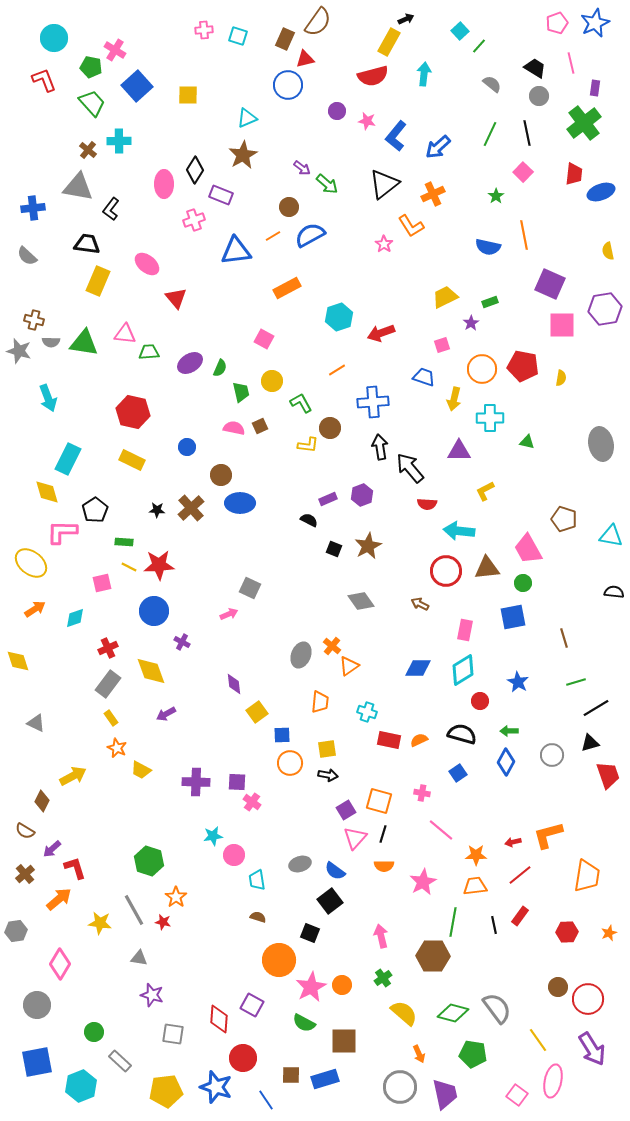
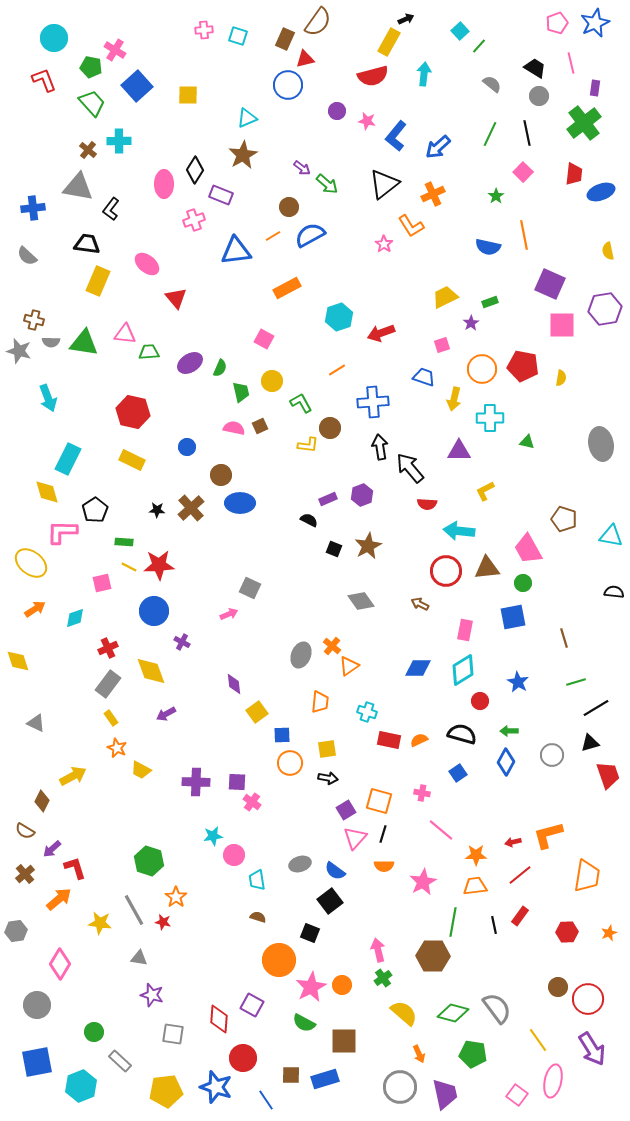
black arrow at (328, 775): moved 3 px down
pink arrow at (381, 936): moved 3 px left, 14 px down
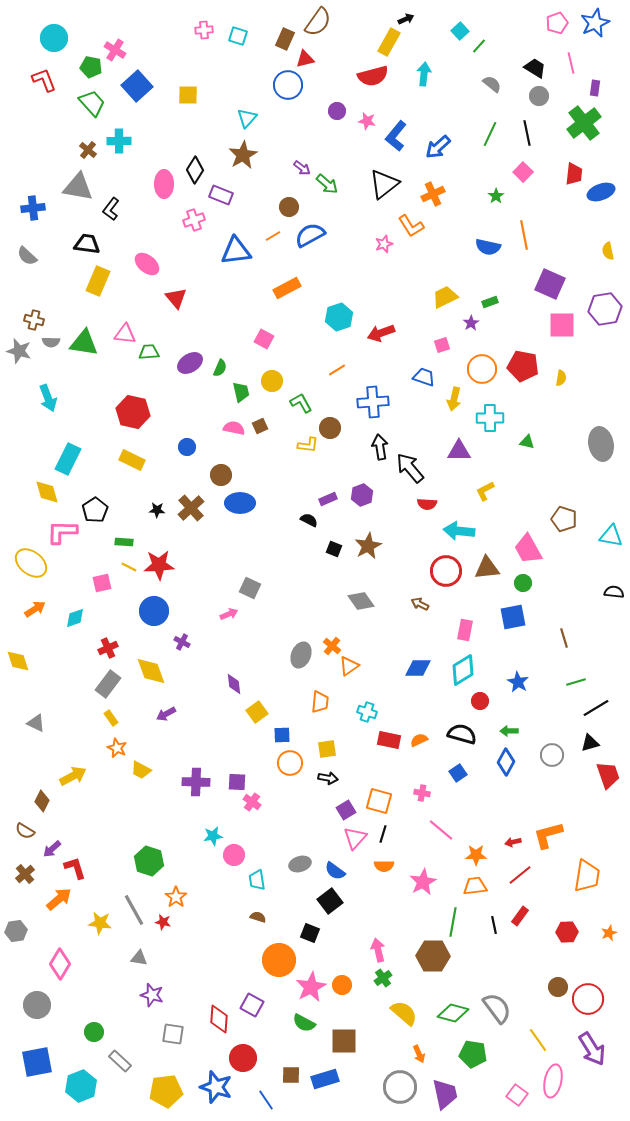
cyan triangle at (247, 118): rotated 25 degrees counterclockwise
pink star at (384, 244): rotated 18 degrees clockwise
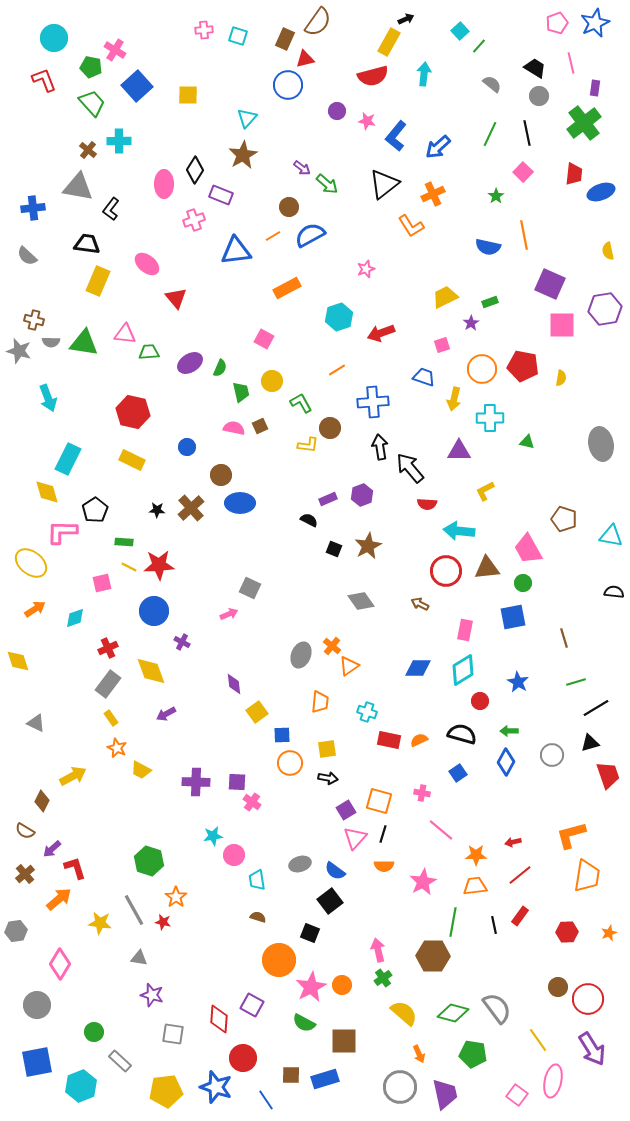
pink star at (384, 244): moved 18 px left, 25 px down
orange L-shape at (548, 835): moved 23 px right
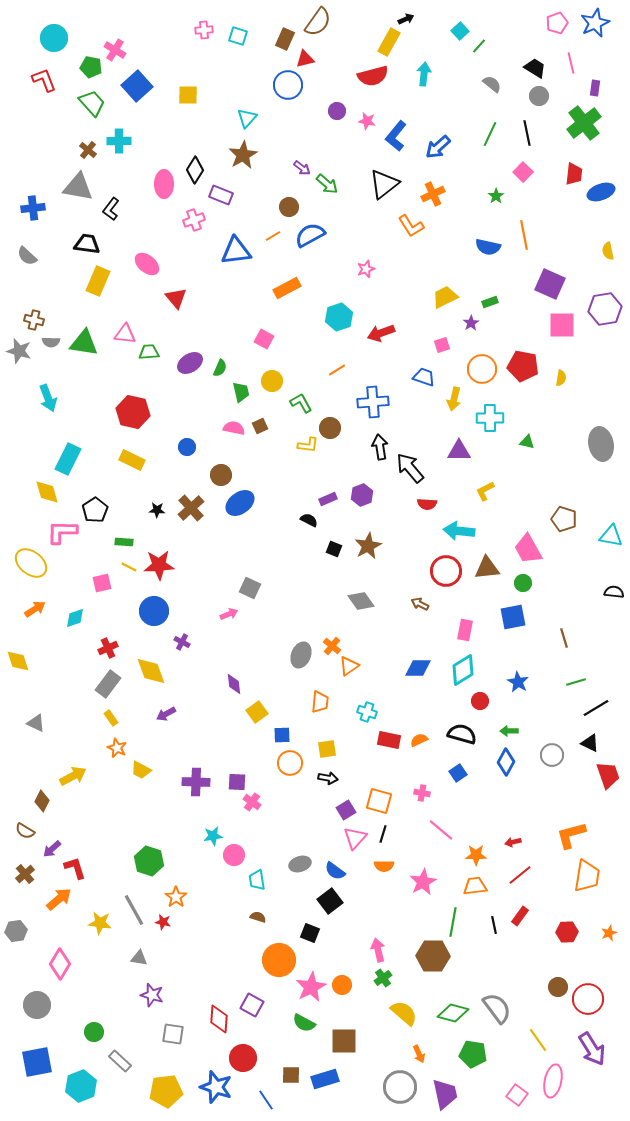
blue ellipse at (240, 503): rotated 36 degrees counterclockwise
black triangle at (590, 743): rotated 42 degrees clockwise
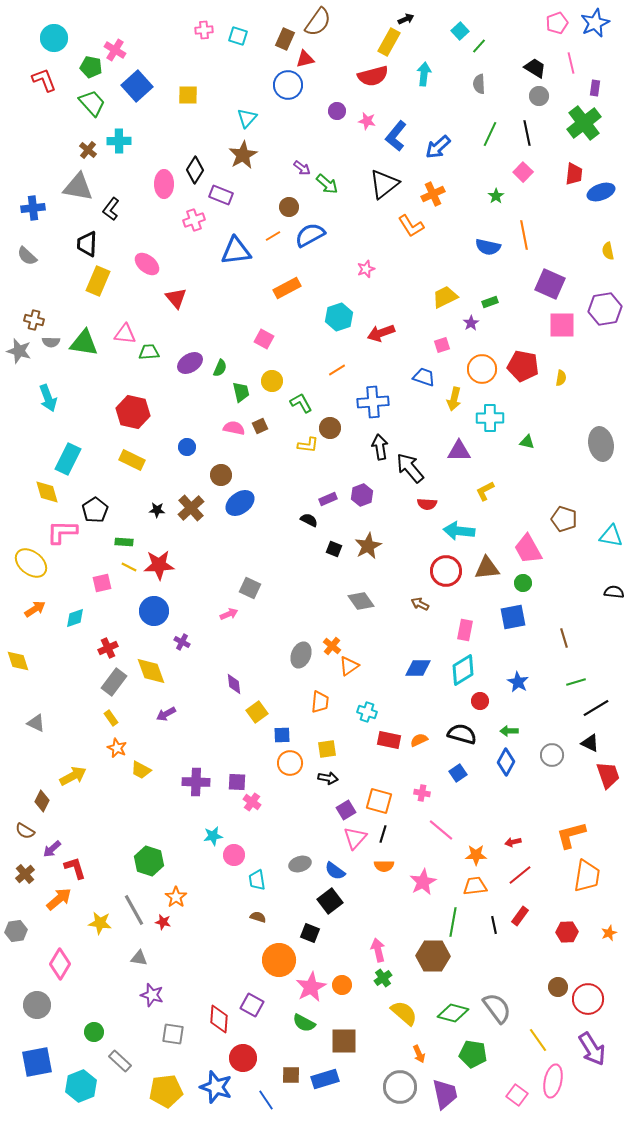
gray semicircle at (492, 84): moved 13 px left; rotated 132 degrees counterclockwise
black trapezoid at (87, 244): rotated 96 degrees counterclockwise
gray rectangle at (108, 684): moved 6 px right, 2 px up
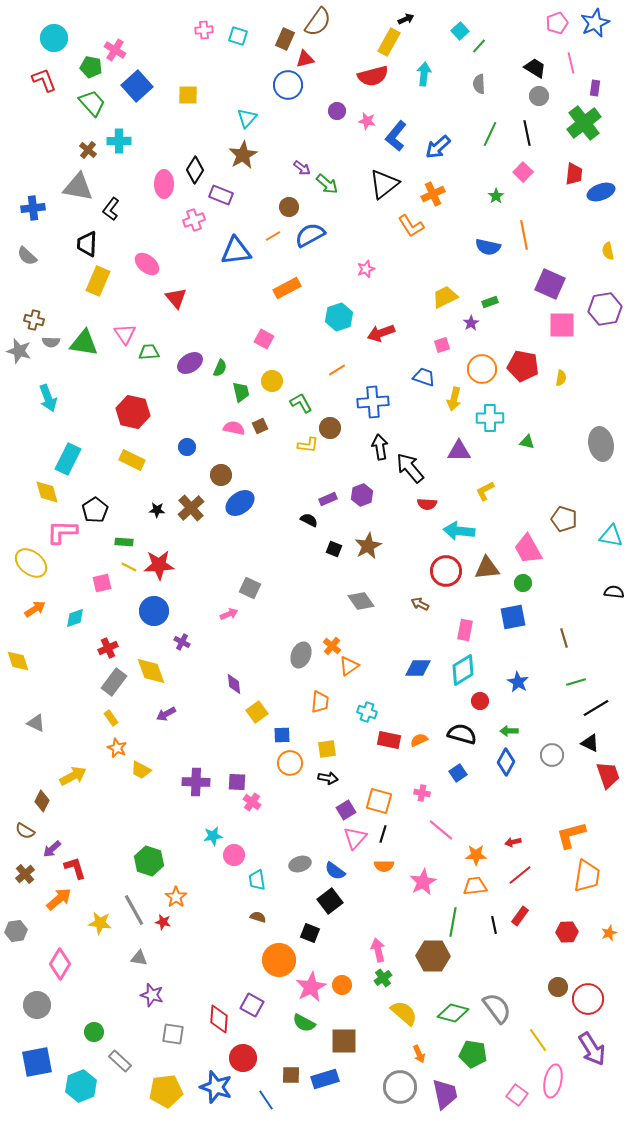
pink triangle at (125, 334): rotated 50 degrees clockwise
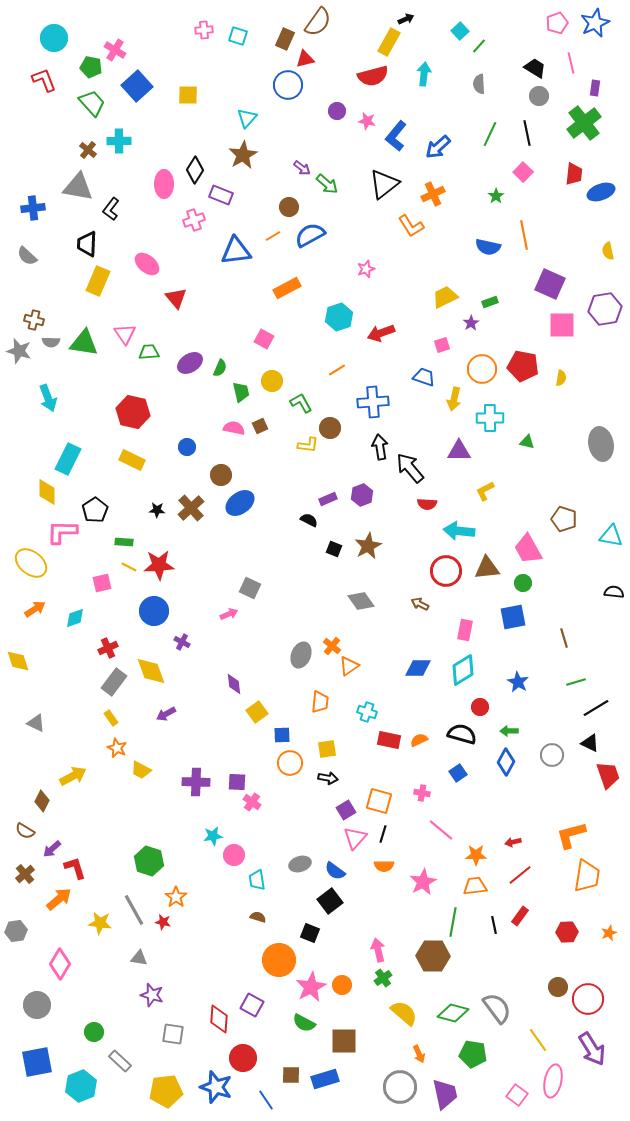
yellow diamond at (47, 492): rotated 16 degrees clockwise
red circle at (480, 701): moved 6 px down
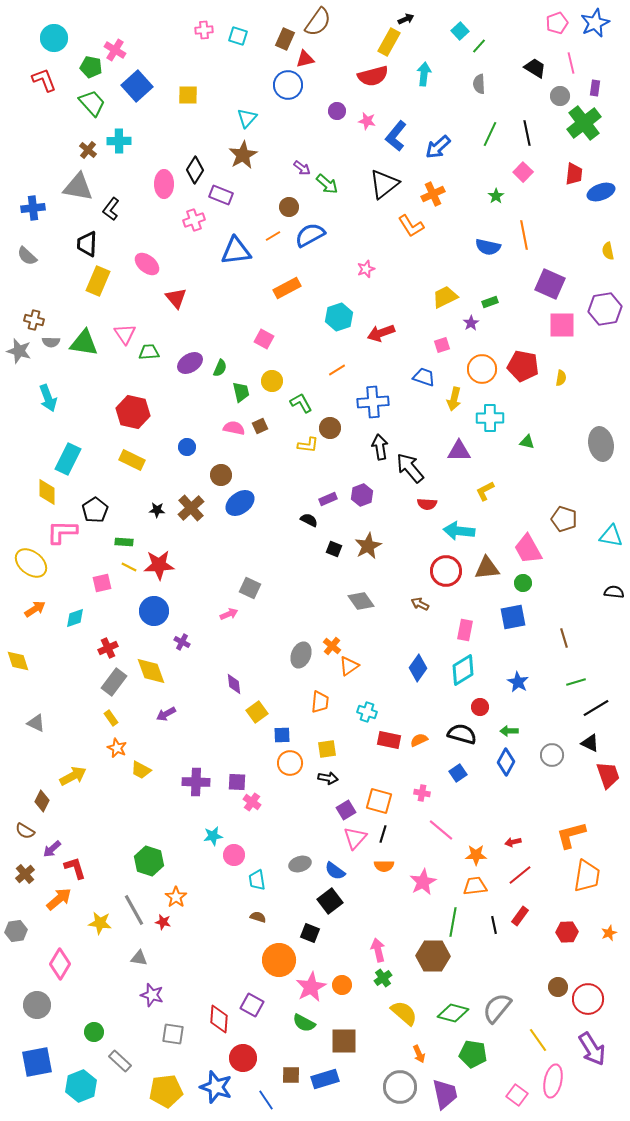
gray circle at (539, 96): moved 21 px right
blue diamond at (418, 668): rotated 56 degrees counterclockwise
gray semicircle at (497, 1008): rotated 104 degrees counterclockwise
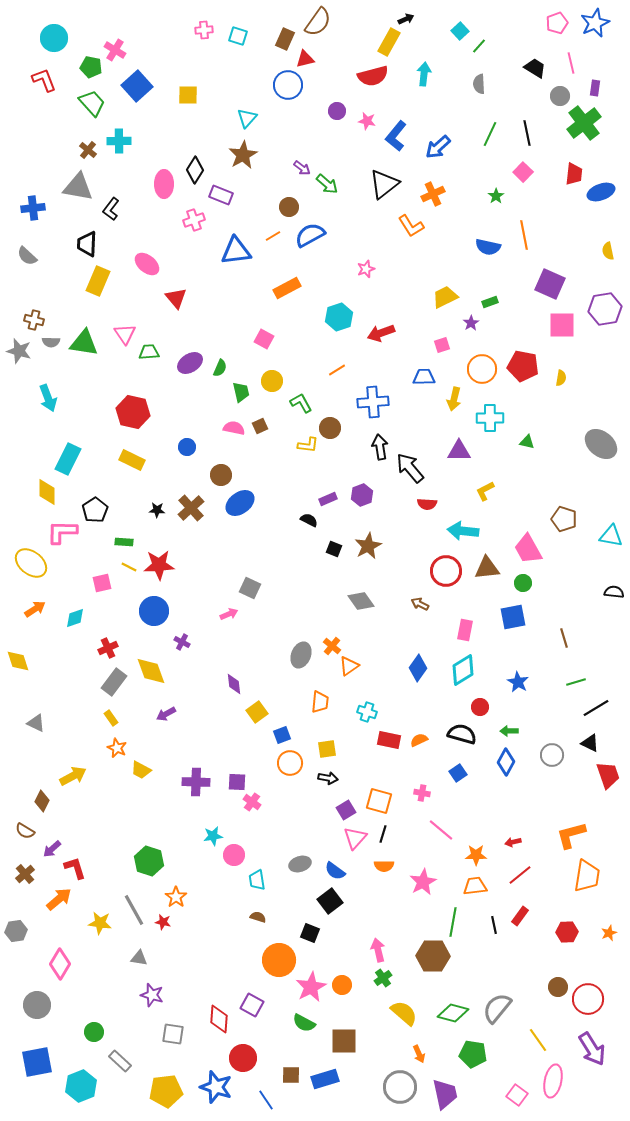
blue trapezoid at (424, 377): rotated 20 degrees counterclockwise
gray ellipse at (601, 444): rotated 40 degrees counterclockwise
cyan arrow at (459, 531): moved 4 px right
blue square at (282, 735): rotated 18 degrees counterclockwise
